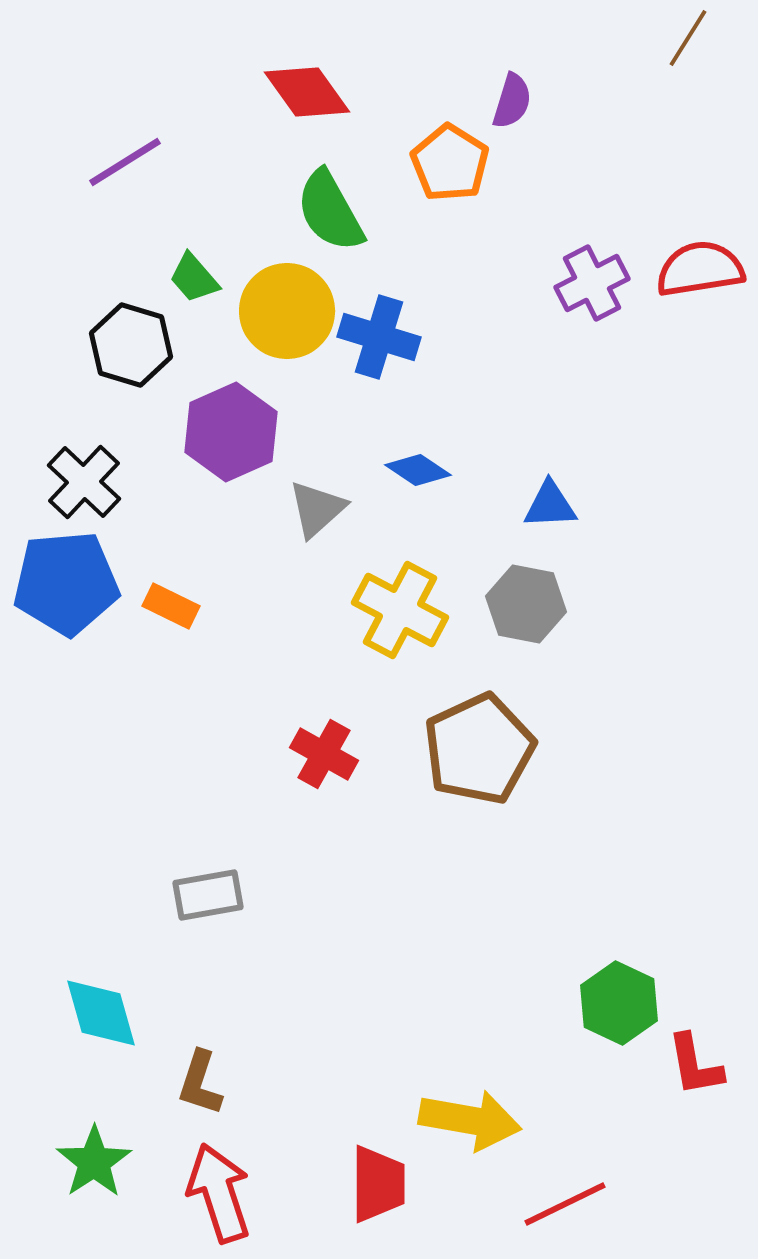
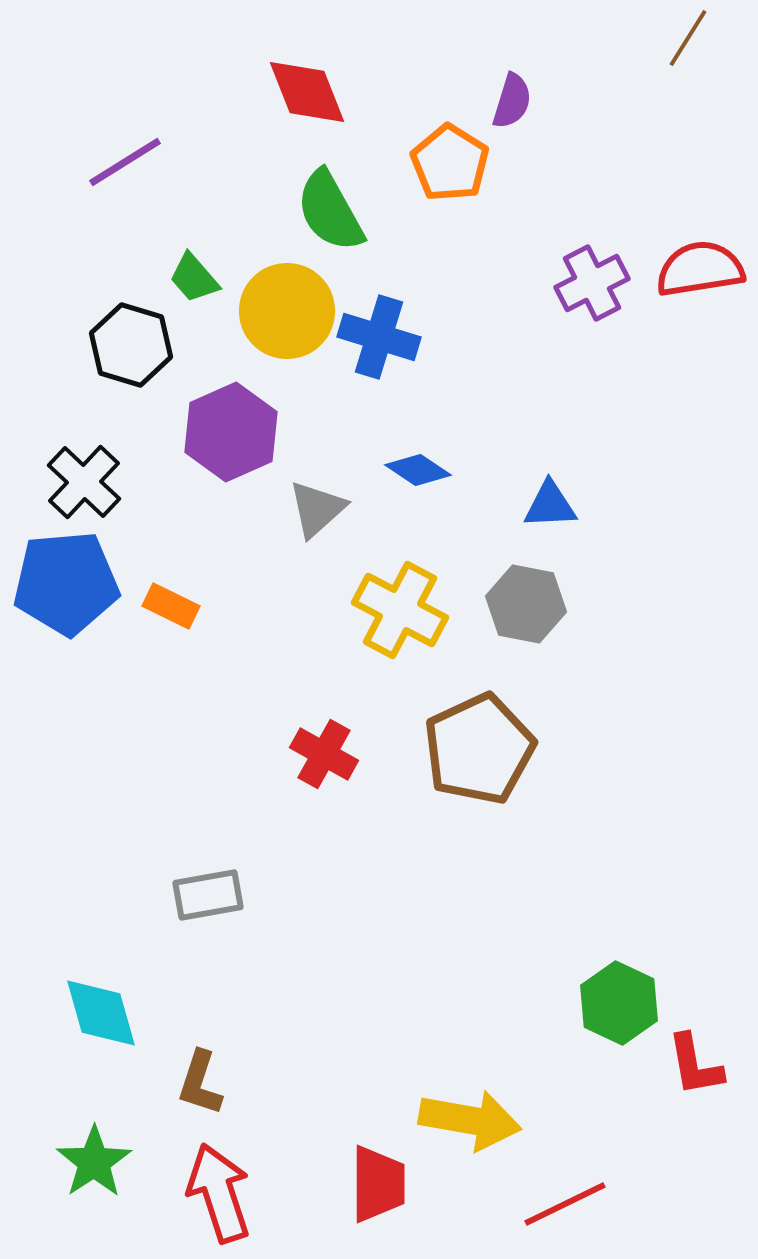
red diamond: rotated 14 degrees clockwise
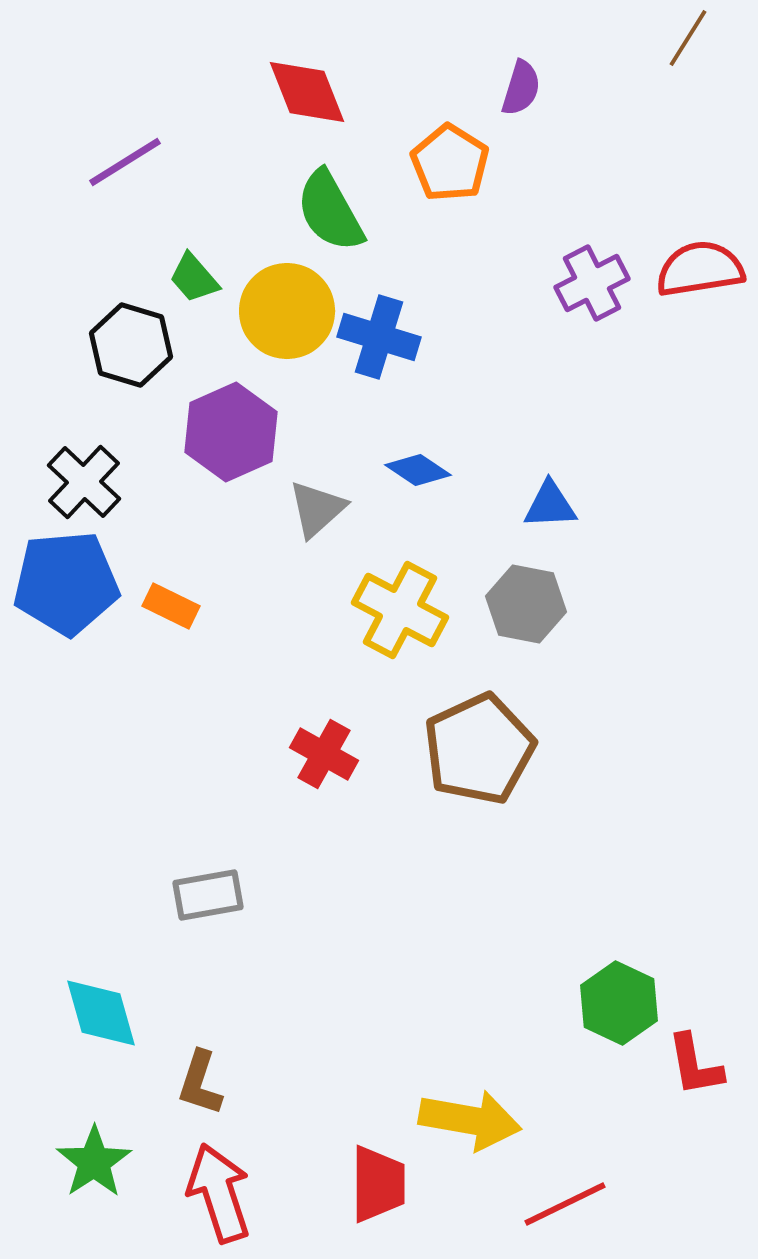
purple semicircle: moved 9 px right, 13 px up
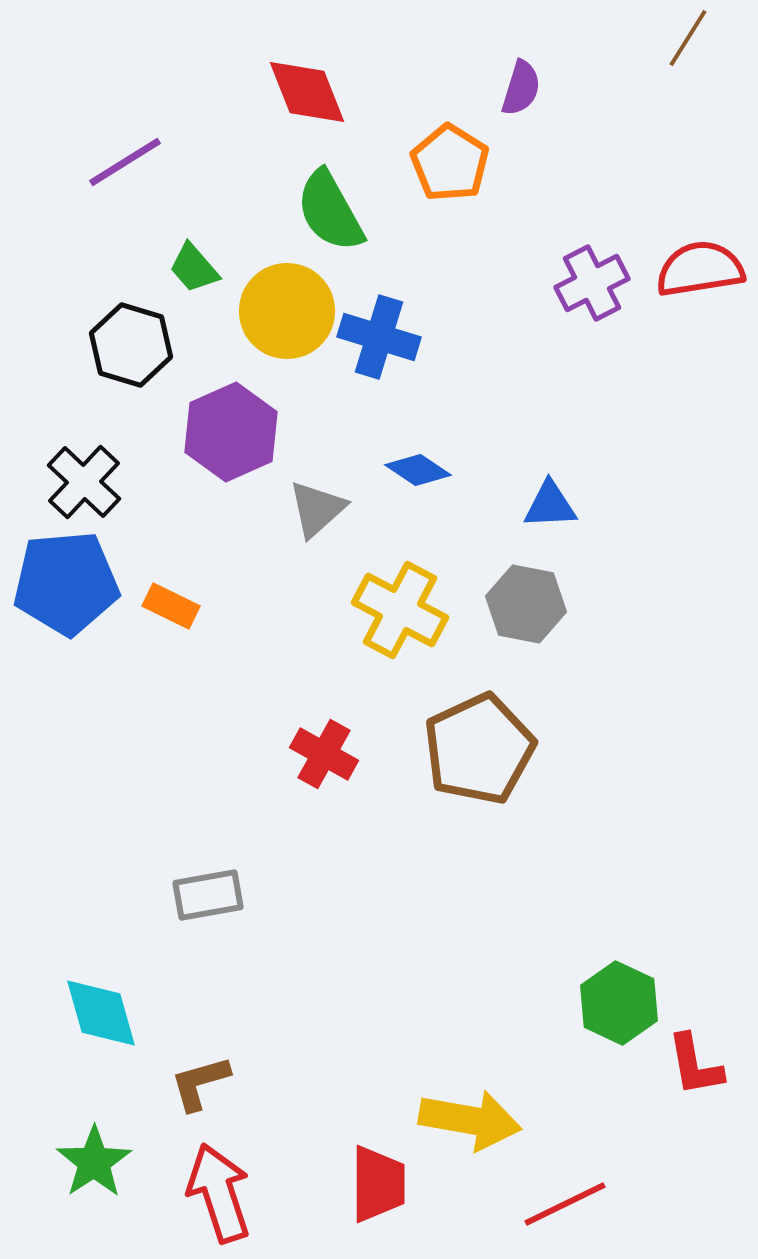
green trapezoid: moved 10 px up
brown L-shape: rotated 56 degrees clockwise
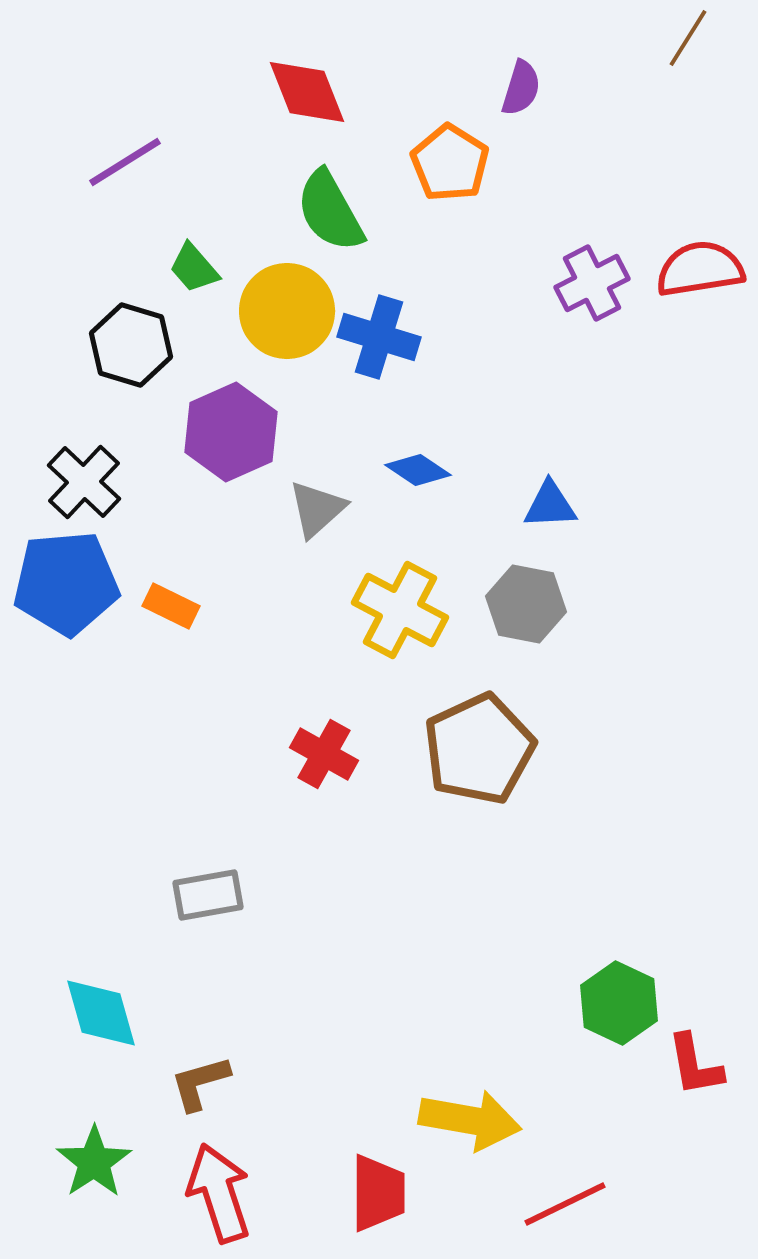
red trapezoid: moved 9 px down
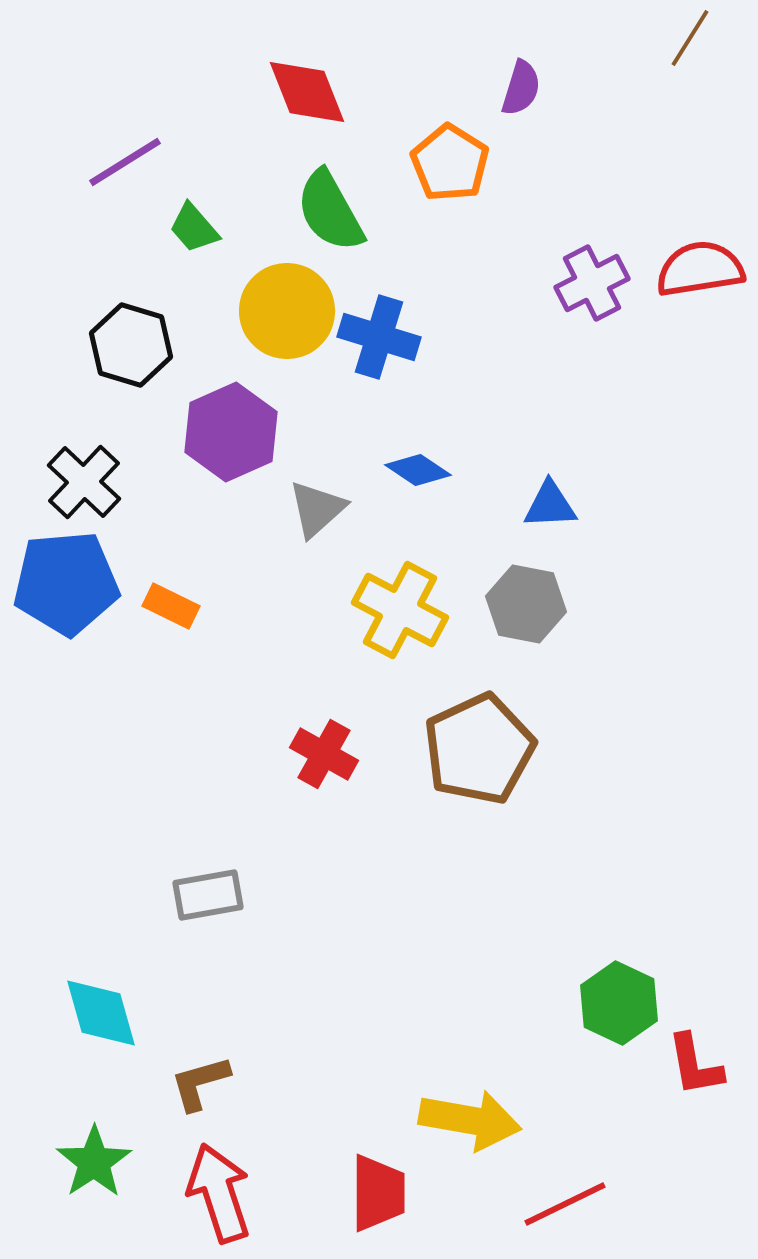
brown line: moved 2 px right
green trapezoid: moved 40 px up
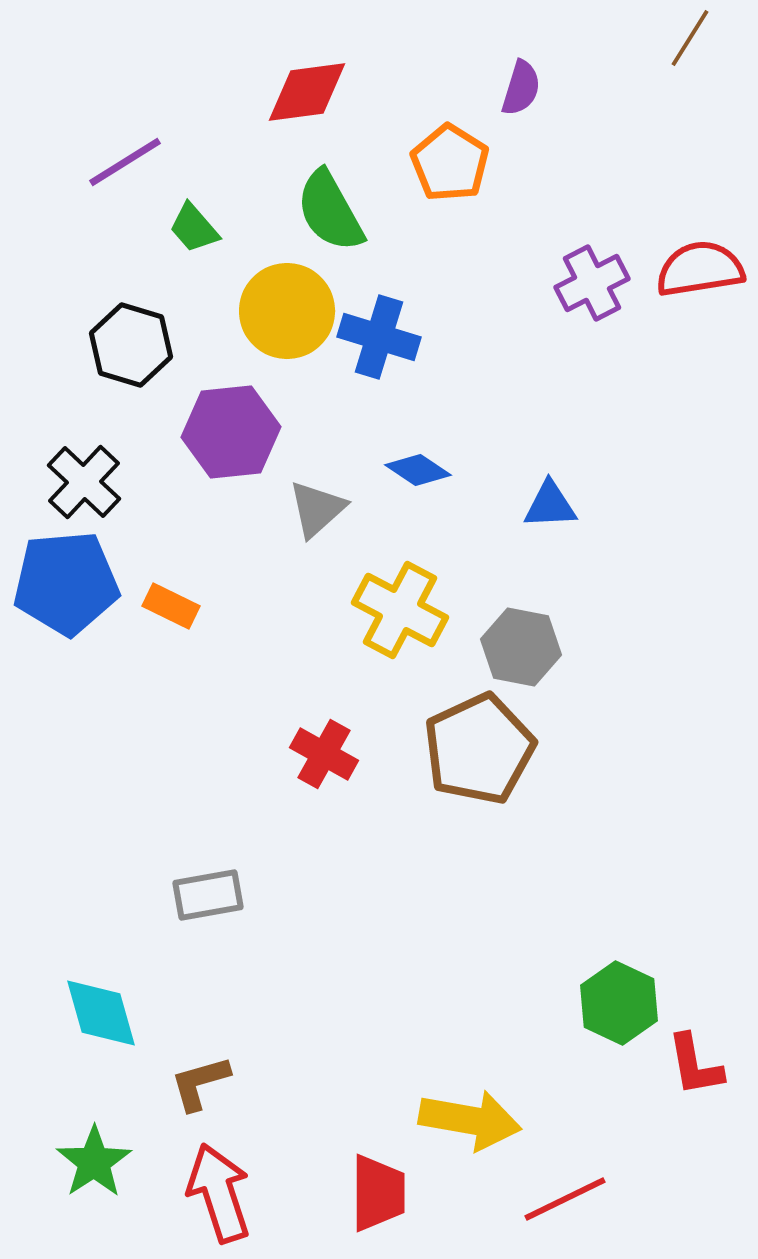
red diamond: rotated 76 degrees counterclockwise
purple hexagon: rotated 18 degrees clockwise
gray hexagon: moved 5 px left, 43 px down
red line: moved 5 px up
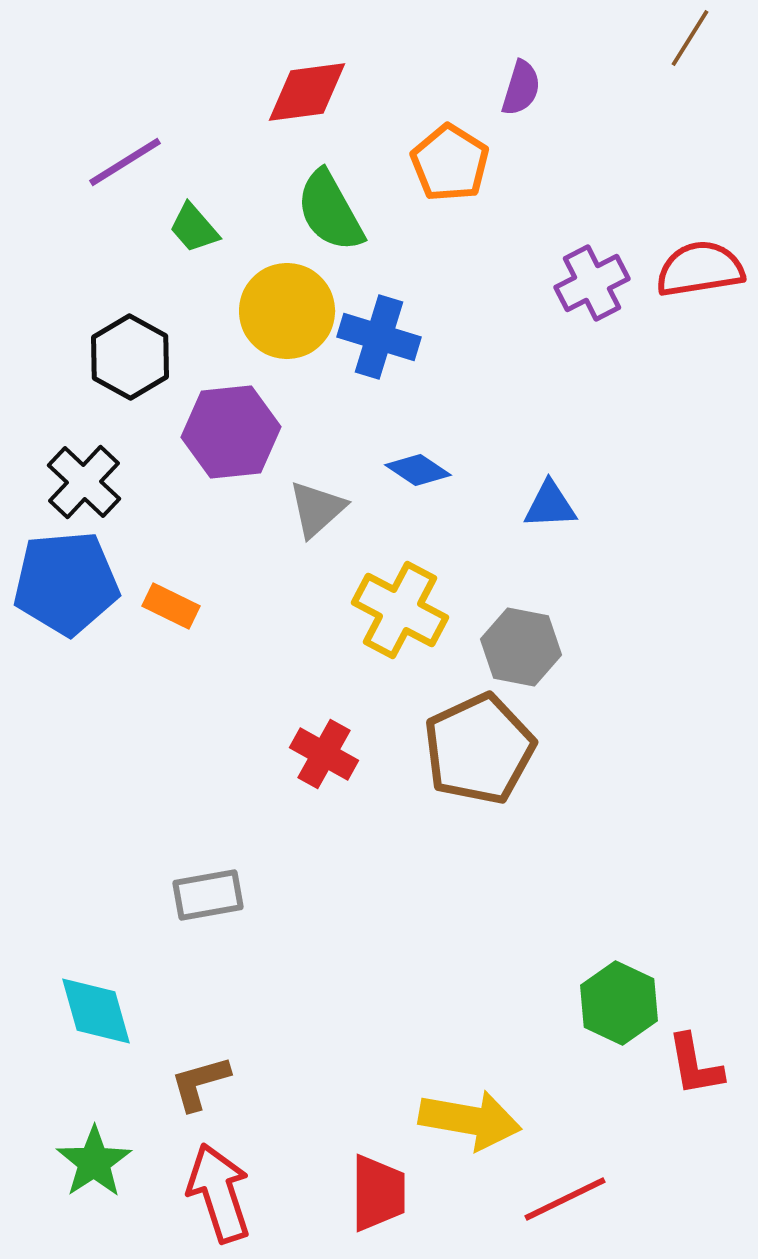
black hexagon: moved 1 px left, 12 px down; rotated 12 degrees clockwise
cyan diamond: moved 5 px left, 2 px up
